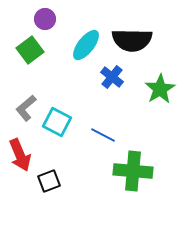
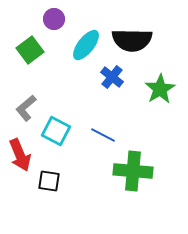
purple circle: moved 9 px right
cyan square: moved 1 px left, 9 px down
black square: rotated 30 degrees clockwise
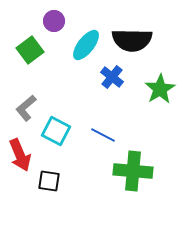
purple circle: moved 2 px down
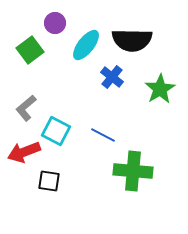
purple circle: moved 1 px right, 2 px down
red arrow: moved 4 px right, 3 px up; rotated 92 degrees clockwise
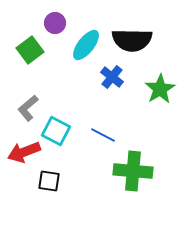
gray L-shape: moved 2 px right
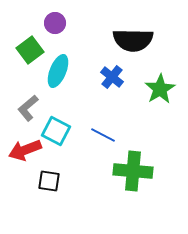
black semicircle: moved 1 px right
cyan ellipse: moved 28 px left, 26 px down; rotated 16 degrees counterclockwise
red arrow: moved 1 px right, 2 px up
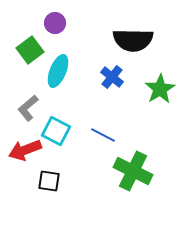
green cross: rotated 21 degrees clockwise
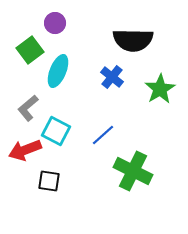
blue line: rotated 70 degrees counterclockwise
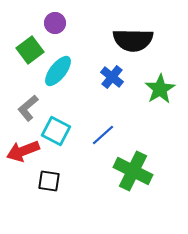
cyan ellipse: rotated 16 degrees clockwise
red arrow: moved 2 px left, 1 px down
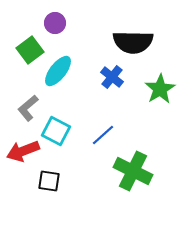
black semicircle: moved 2 px down
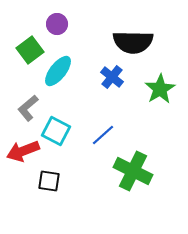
purple circle: moved 2 px right, 1 px down
